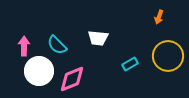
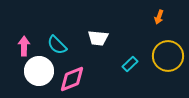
cyan rectangle: rotated 14 degrees counterclockwise
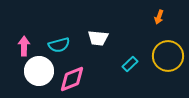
cyan semicircle: moved 2 px right; rotated 60 degrees counterclockwise
